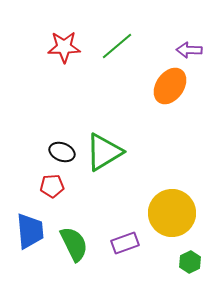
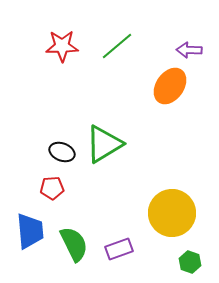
red star: moved 2 px left, 1 px up
green triangle: moved 8 px up
red pentagon: moved 2 px down
purple rectangle: moved 6 px left, 6 px down
green hexagon: rotated 15 degrees counterclockwise
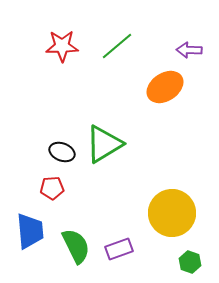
orange ellipse: moved 5 px left, 1 px down; rotated 21 degrees clockwise
green semicircle: moved 2 px right, 2 px down
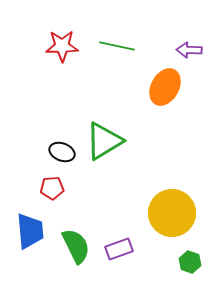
green line: rotated 52 degrees clockwise
orange ellipse: rotated 27 degrees counterclockwise
green triangle: moved 3 px up
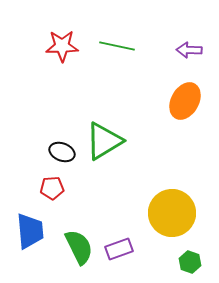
orange ellipse: moved 20 px right, 14 px down
green semicircle: moved 3 px right, 1 px down
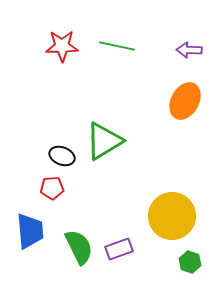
black ellipse: moved 4 px down
yellow circle: moved 3 px down
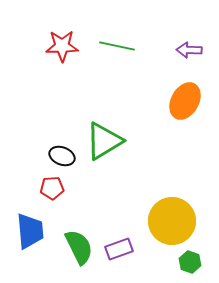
yellow circle: moved 5 px down
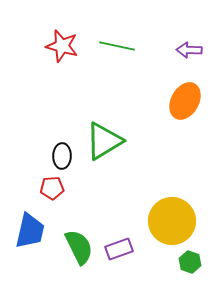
red star: rotated 16 degrees clockwise
black ellipse: rotated 70 degrees clockwise
blue trapezoid: rotated 18 degrees clockwise
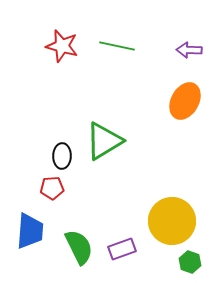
blue trapezoid: rotated 9 degrees counterclockwise
purple rectangle: moved 3 px right
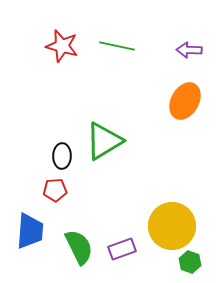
red pentagon: moved 3 px right, 2 px down
yellow circle: moved 5 px down
